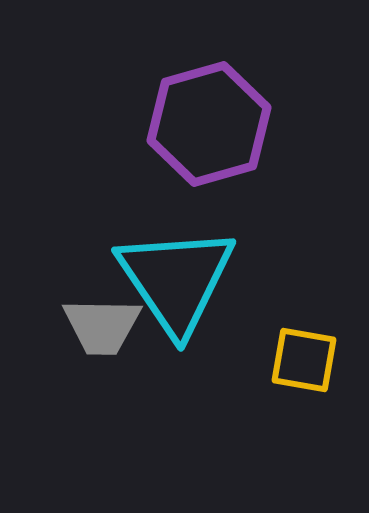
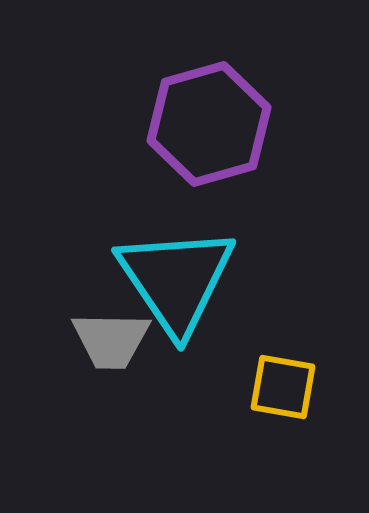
gray trapezoid: moved 9 px right, 14 px down
yellow square: moved 21 px left, 27 px down
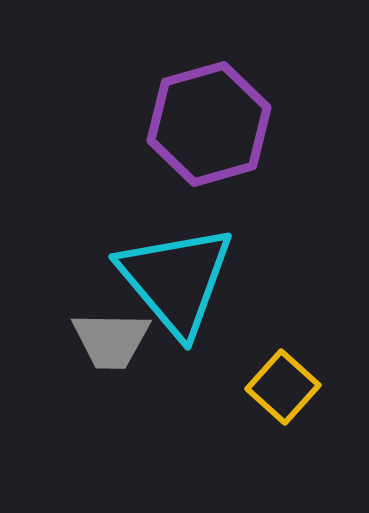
cyan triangle: rotated 6 degrees counterclockwise
yellow square: rotated 32 degrees clockwise
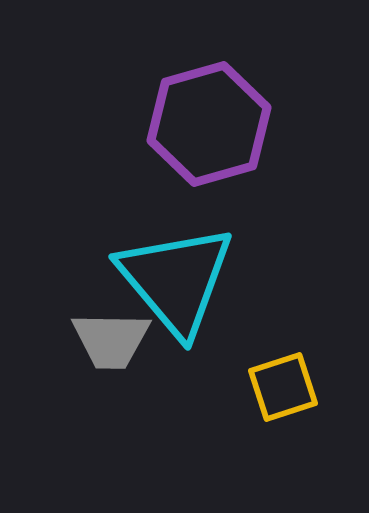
yellow square: rotated 30 degrees clockwise
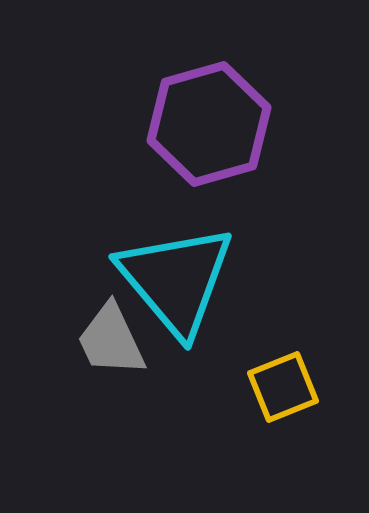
gray trapezoid: rotated 64 degrees clockwise
yellow square: rotated 4 degrees counterclockwise
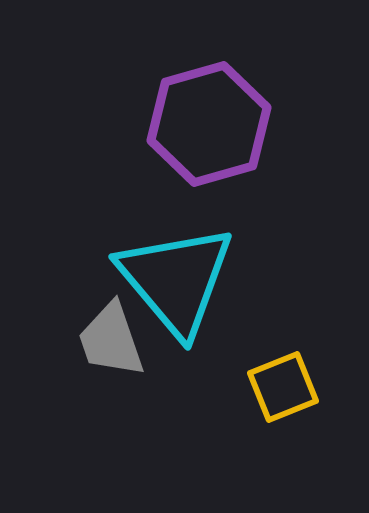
gray trapezoid: rotated 6 degrees clockwise
